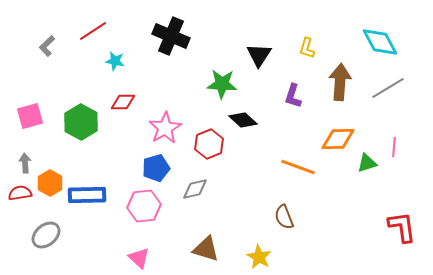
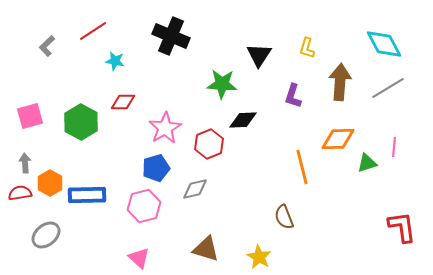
cyan diamond: moved 4 px right, 2 px down
black diamond: rotated 44 degrees counterclockwise
orange line: moved 4 px right; rotated 56 degrees clockwise
pink hexagon: rotated 8 degrees counterclockwise
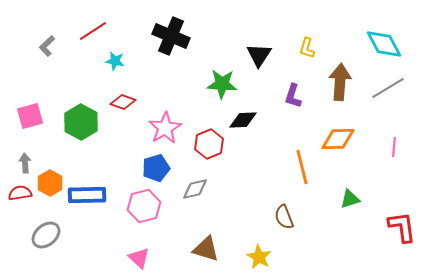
red diamond: rotated 20 degrees clockwise
green triangle: moved 17 px left, 36 px down
